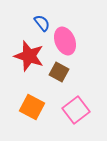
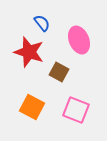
pink ellipse: moved 14 px right, 1 px up
red star: moved 4 px up
pink square: rotated 32 degrees counterclockwise
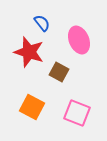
pink square: moved 1 px right, 3 px down
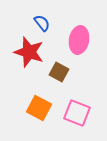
pink ellipse: rotated 32 degrees clockwise
orange square: moved 7 px right, 1 px down
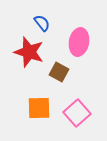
pink ellipse: moved 2 px down
orange square: rotated 30 degrees counterclockwise
pink square: rotated 28 degrees clockwise
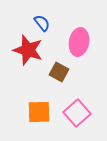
red star: moved 1 px left, 2 px up
orange square: moved 4 px down
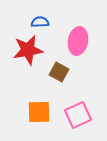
blue semicircle: moved 2 px left, 1 px up; rotated 54 degrees counterclockwise
pink ellipse: moved 1 px left, 1 px up
red star: rotated 28 degrees counterclockwise
pink square: moved 1 px right, 2 px down; rotated 16 degrees clockwise
